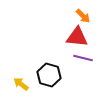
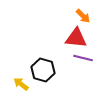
red triangle: moved 1 px left, 1 px down
black hexagon: moved 6 px left, 5 px up
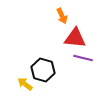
orange arrow: moved 21 px left; rotated 21 degrees clockwise
red triangle: moved 1 px left
yellow arrow: moved 4 px right
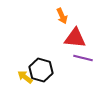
black hexagon: moved 2 px left
yellow arrow: moved 7 px up
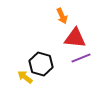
purple line: moved 2 px left; rotated 36 degrees counterclockwise
black hexagon: moved 6 px up
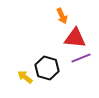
black hexagon: moved 6 px right, 4 px down
